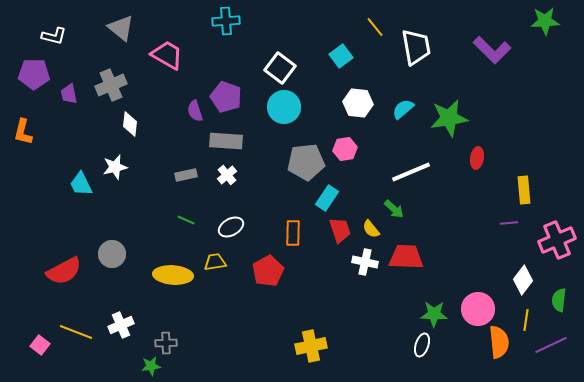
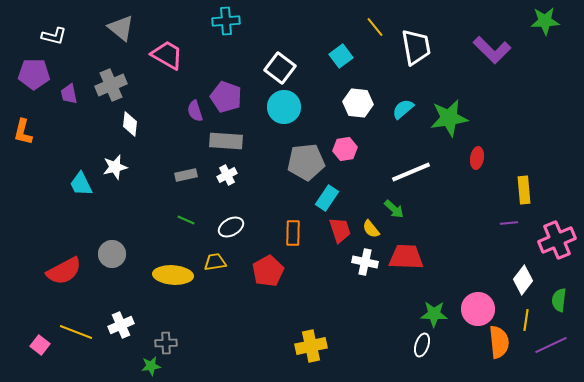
white cross at (227, 175): rotated 12 degrees clockwise
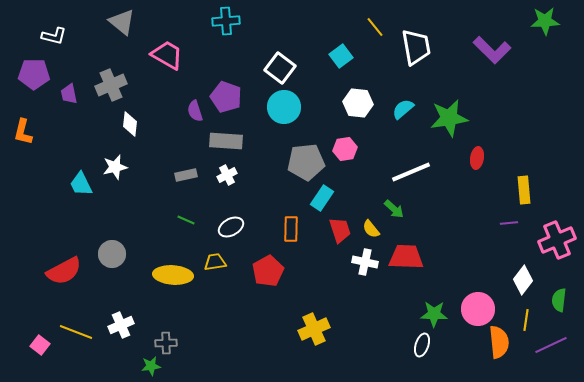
gray triangle at (121, 28): moved 1 px right, 6 px up
cyan rectangle at (327, 198): moved 5 px left
orange rectangle at (293, 233): moved 2 px left, 4 px up
yellow cross at (311, 346): moved 3 px right, 17 px up; rotated 12 degrees counterclockwise
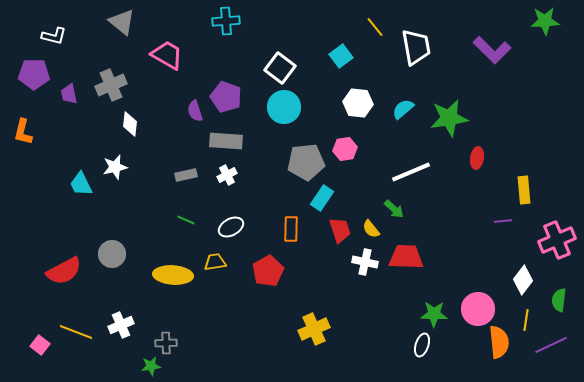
purple line at (509, 223): moved 6 px left, 2 px up
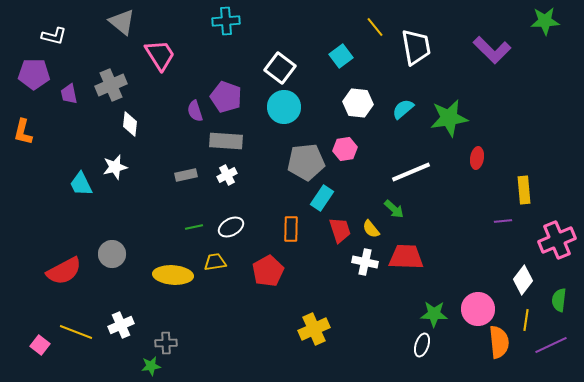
pink trapezoid at (167, 55): moved 7 px left; rotated 28 degrees clockwise
green line at (186, 220): moved 8 px right, 7 px down; rotated 36 degrees counterclockwise
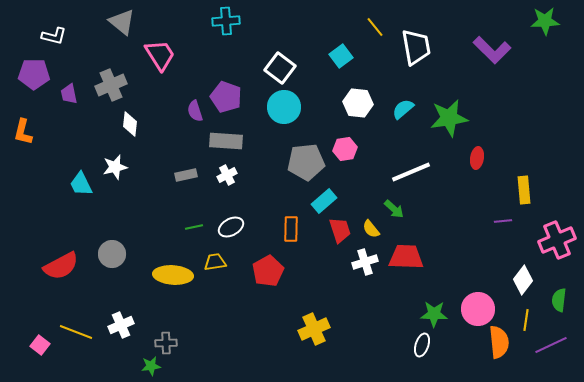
cyan rectangle at (322, 198): moved 2 px right, 3 px down; rotated 15 degrees clockwise
white cross at (365, 262): rotated 30 degrees counterclockwise
red semicircle at (64, 271): moved 3 px left, 5 px up
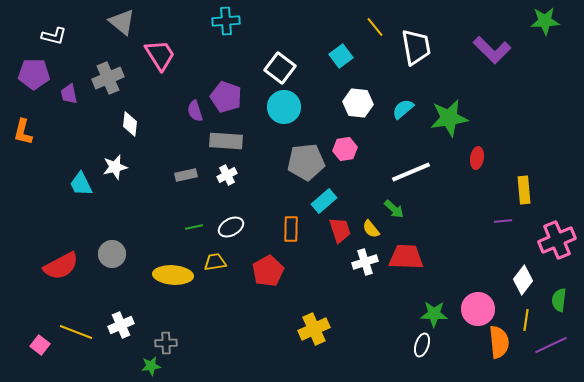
gray cross at (111, 85): moved 3 px left, 7 px up
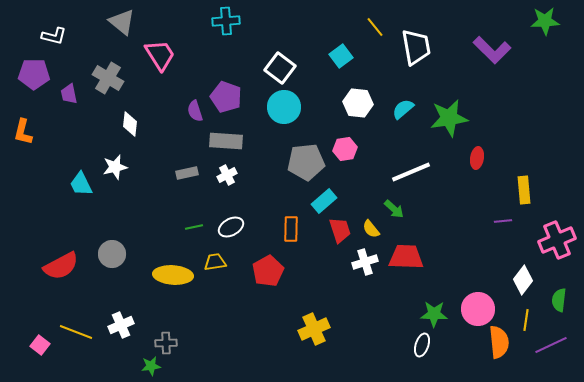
gray cross at (108, 78): rotated 36 degrees counterclockwise
gray rectangle at (186, 175): moved 1 px right, 2 px up
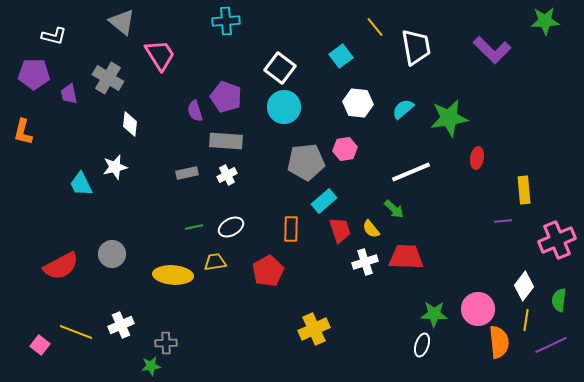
white diamond at (523, 280): moved 1 px right, 6 px down
